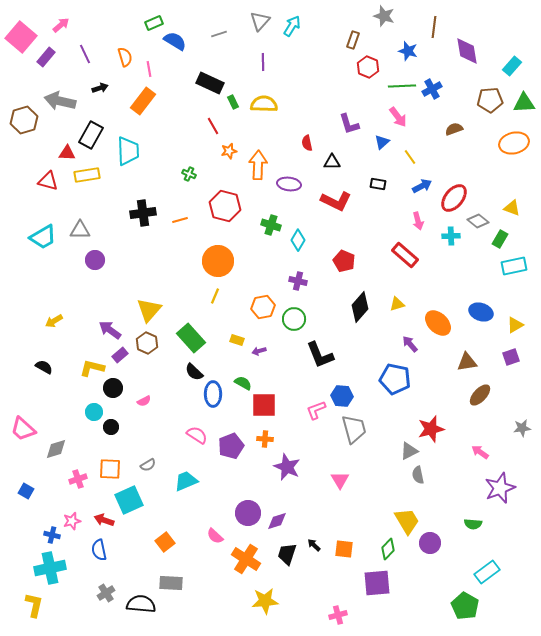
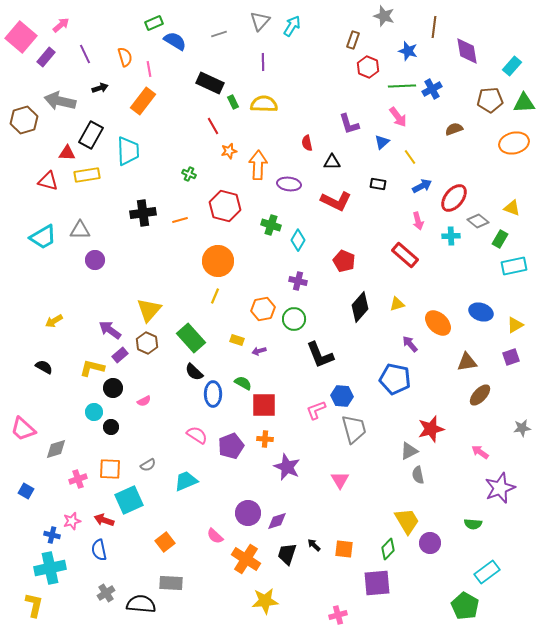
orange hexagon at (263, 307): moved 2 px down
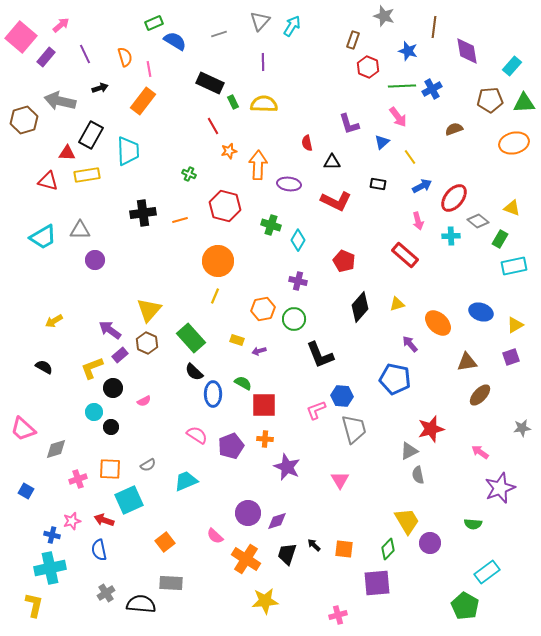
yellow L-shape at (92, 368): rotated 35 degrees counterclockwise
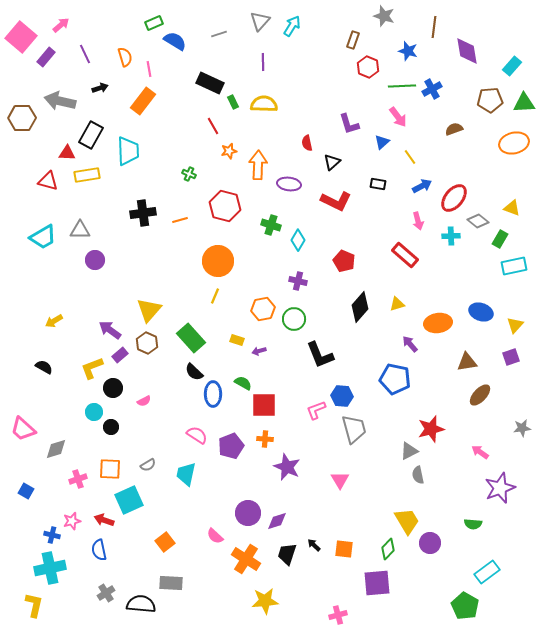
brown hexagon at (24, 120): moved 2 px left, 2 px up; rotated 16 degrees clockwise
black triangle at (332, 162): rotated 42 degrees counterclockwise
orange ellipse at (438, 323): rotated 52 degrees counterclockwise
yellow triangle at (515, 325): rotated 18 degrees counterclockwise
cyan trapezoid at (186, 481): moved 7 px up; rotated 55 degrees counterclockwise
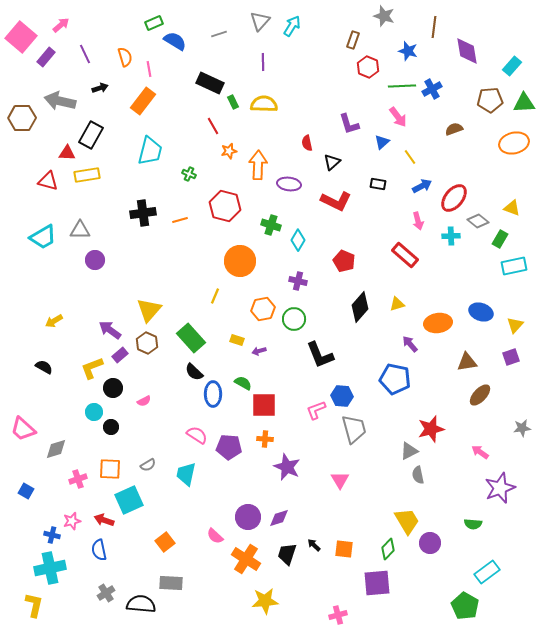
cyan trapezoid at (128, 151): moved 22 px right; rotated 16 degrees clockwise
orange circle at (218, 261): moved 22 px right
purple pentagon at (231, 446): moved 2 px left, 1 px down; rotated 25 degrees clockwise
purple circle at (248, 513): moved 4 px down
purple diamond at (277, 521): moved 2 px right, 3 px up
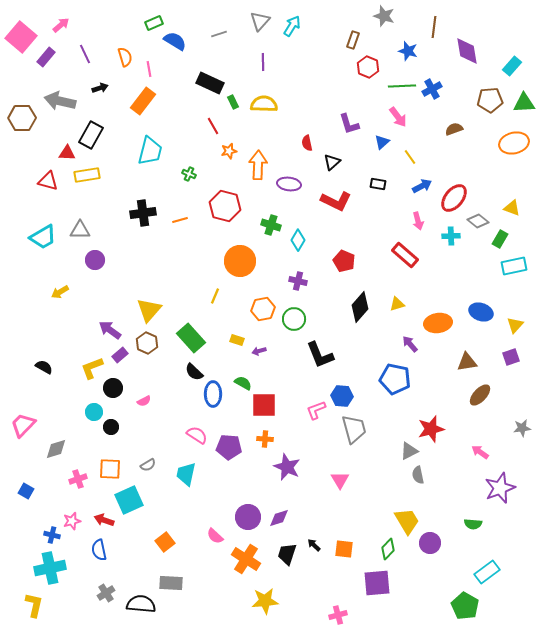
yellow arrow at (54, 321): moved 6 px right, 29 px up
pink trapezoid at (23, 429): moved 4 px up; rotated 92 degrees clockwise
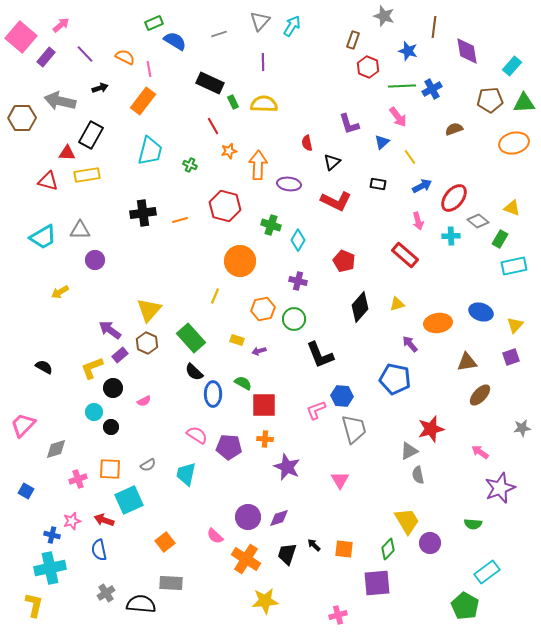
purple line at (85, 54): rotated 18 degrees counterclockwise
orange semicircle at (125, 57): rotated 48 degrees counterclockwise
green cross at (189, 174): moved 1 px right, 9 px up
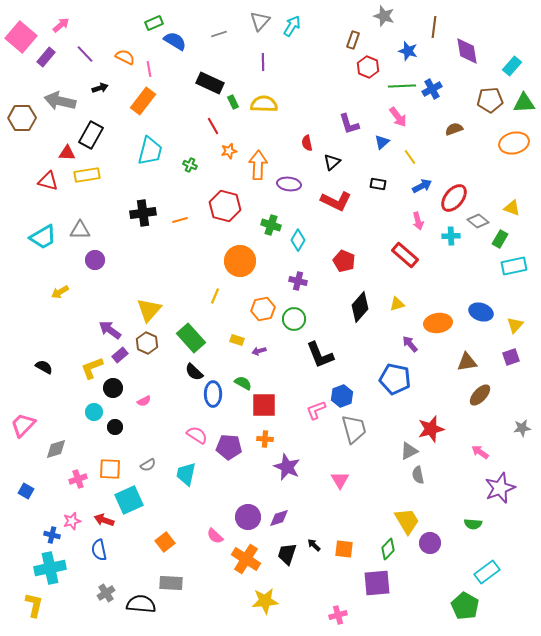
blue hexagon at (342, 396): rotated 25 degrees counterclockwise
black circle at (111, 427): moved 4 px right
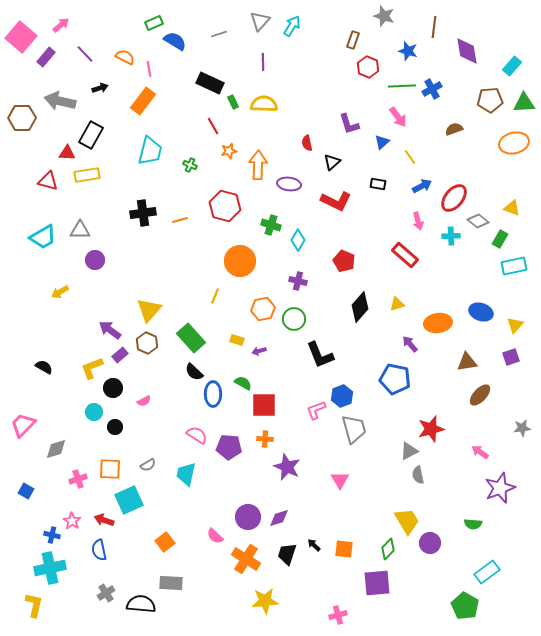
pink star at (72, 521): rotated 24 degrees counterclockwise
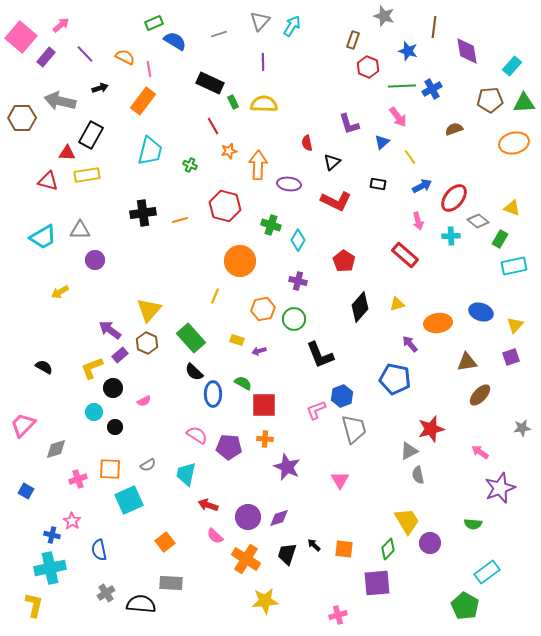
red pentagon at (344, 261): rotated 10 degrees clockwise
red arrow at (104, 520): moved 104 px right, 15 px up
